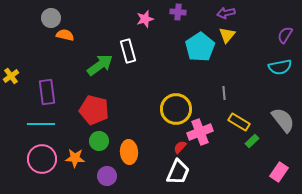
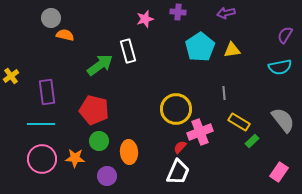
yellow triangle: moved 5 px right, 15 px down; rotated 42 degrees clockwise
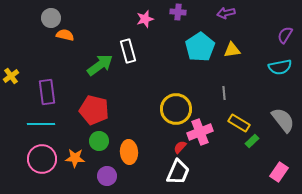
yellow rectangle: moved 1 px down
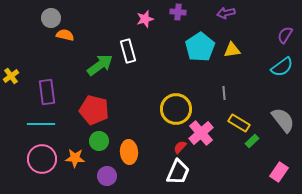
cyan semicircle: moved 2 px right; rotated 25 degrees counterclockwise
pink cross: moved 1 px right, 1 px down; rotated 20 degrees counterclockwise
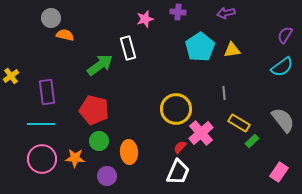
white rectangle: moved 3 px up
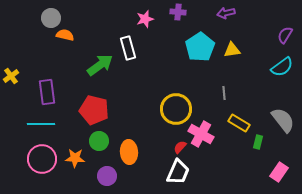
pink cross: moved 1 px down; rotated 20 degrees counterclockwise
green rectangle: moved 6 px right, 1 px down; rotated 32 degrees counterclockwise
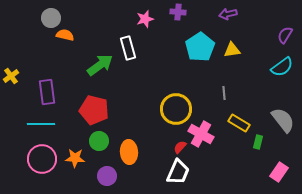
purple arrow: moved 2 px right, 1 px down
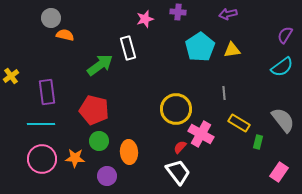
white trapezoid: rotated 60 degrees counterclockwise
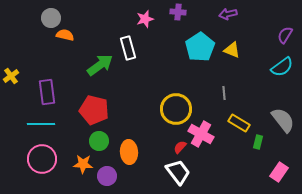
yellow triangle: rotated 30 degrees clockwise
orange star: moved 8 px right, 6 px down
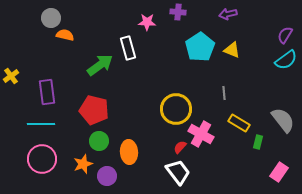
pink star: moved 2 px right, 3 px down; rotated 18 degrees clockwise
cyan semicircle: moved 4 px right, 7 px up
orange star: rotated 24 degrees counterclockwise
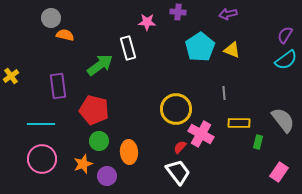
purple rectangle: moved 11 px right, 6 px up
yellow rectangle: rotated 30 degrees counterclockwise
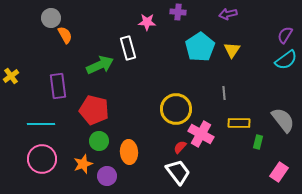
orange semicircle: rotated 48 degrees clockwise
yellow triangle: rotated 42 degrees clockwise
green arrow: rotated 12 degrees clockwise
